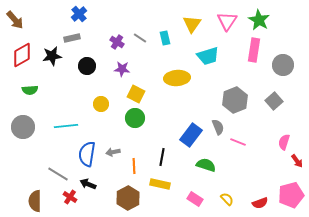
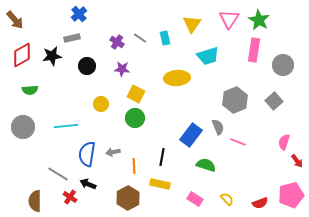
pink triangle at (227, 21): moved 2 px right, 2 px up
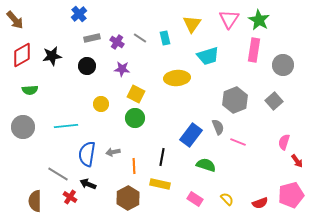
gray rectangle at (72, 38): moved 20 px right
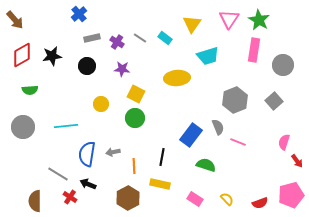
cyan rectangle at (165, 38): rotated 40 degrees counterclockwise
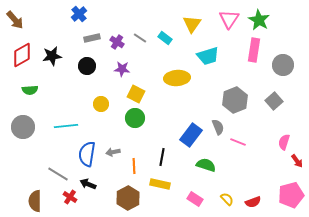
red semicircle at (260, 203): moved 7 px left, 1 px up
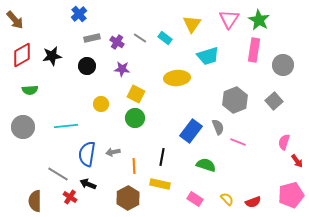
blue rectangle at (191, 135): moved 4 px up
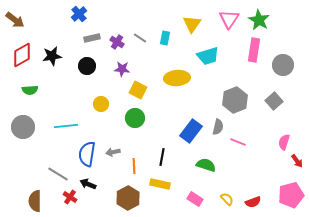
brown arrow at (15, 20): rotated 12 degrees counterclockwise
cyan rectangle at (165, 38): rotated 64 degrees clockwise
yellow square at (136, 94): moved 2 px right, 4 px up
gray semicircle at (218, 127): rotated 35 degrees clockwise
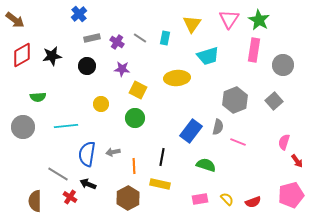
green semicircle at (30, 90): moved 8 px right, 7 px down
pink rectangle at (195, 199): moved 5 px right; rotated 42 degrees counterclockwise
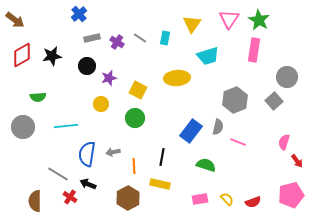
gray circle at (283, 65): moved 4 px right, 12 px down
purple star at (122, 69): moved 13 px left, 9 px down; rotated 21 degrees counterclockwise
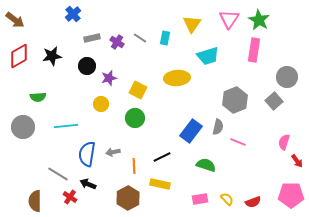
blue cross at (79, 14): moved 6 px left
red diamond at (22, 55): moved 3 px left, 1 px down
black line at (162, 157): rotated 54 degrees clockwise
pink pentagon at (291, 195): rotated 15 degrees clockwise
